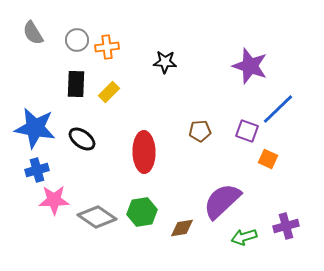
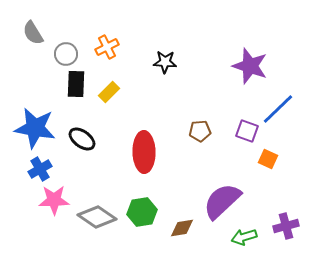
gray circle: moved 11 px left, 14 px down
orange cross: rotated 20 degrees counterclockwise
blue cross: moved 3 px right, 1 px up; rotated 15 degrees counterclockwise
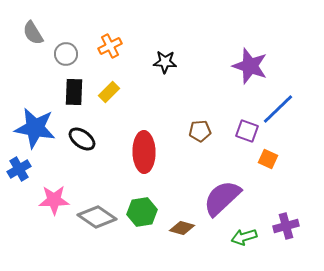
orange cross: moved 3 px right, 1 px up
black rectangle: moved 2 px left, 8 px down
blue cross: moved 21 px left
purple semicircle: moved 3 px up
brown diamond: rotated 25 degrees clockwise
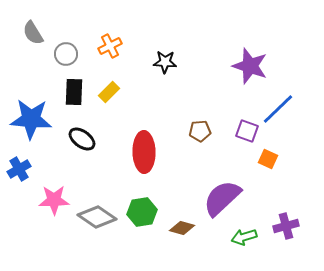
blue star: moved 4 px left, 9 px up; rotated 6 degrees counterclockwise
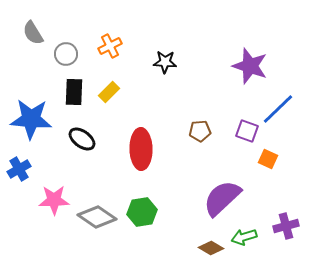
red ellipse: moved 3 px left, 3 px up
brown diamond: moved 29 px right, 20 px down; rotated 15 degrees clockwise
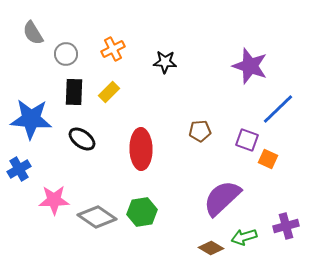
orange cross: moved 3 px right, 3 px down
purple square: moved 9 px down
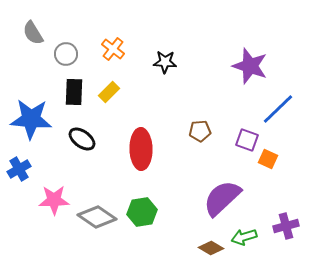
orange cross: rotated 25 degrees counterclockwise
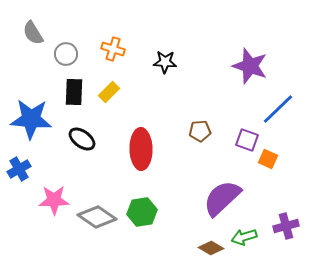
orange cross: rotated 20 degrees counterclockwise
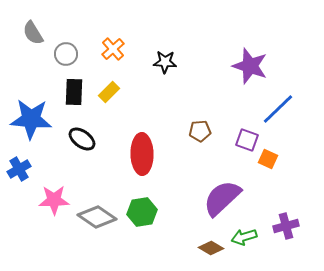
orange cross: rotated 30 degrees clockwise
red ellipse: moved 1 px right, 5 px down
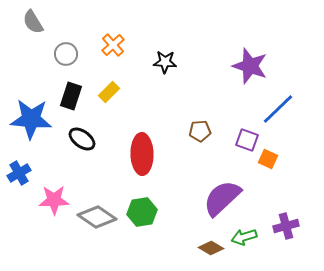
gray semicircle: moved 11 px up
orange cross: moved 4 px up
black rectangle: moved 3 px left, 4 px down; rotated 16 degrees clockwise
blue cross: moved 4 px down
